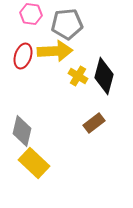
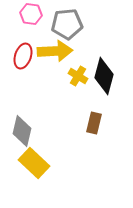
brown rectangle: rotated 40 degrees counterclockwise
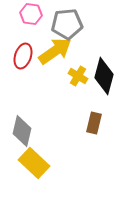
yellow arrow: rotated 32 degrees counterclockwise
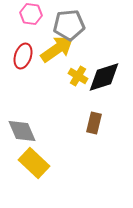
gray pentagon: moved 2 px right, 1 px down
yellow arrow: moved 2 px right, 2 px up
black diamond: moved 1 px down; rotated 57 degrees clockwise
gray diamond: rotated 36 degrees counterclockwise
